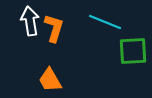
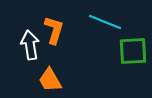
white arrow: moved 24 px down
orange L-shape: moved 2 px down
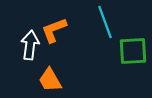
cyan line: rotated 48 degrees clockwise
orange L-shape: rotated 128 degrees counterclockwise
white arrow: rotated 16 degrees clockwise
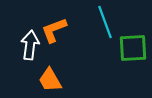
green square: moved 3 px up
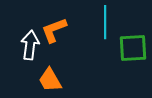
cyan line: rotated 20 degrees clockwise
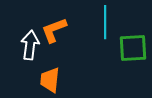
orange trapezoid: rotated 36 degrees clockwise
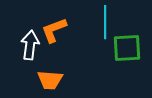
green square: moved 6 px left
orange trapezoid: rotated 92 degrees counterclockwise
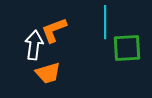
white arrow: moved 4 px right
orange trapezoid: moved 2 px left, 7 px up; rotated 20 degrees counterclockwise
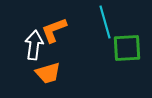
cyan line: rotated 16 degrees counterclockwise
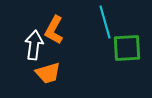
orange L-shape: rotated 40 degrees counterclockwise
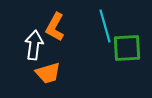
cyan line: moved 4 px down
orange L-shape: moved 1 px right, 3 px up
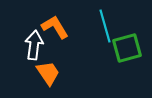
orange L-shape: rotated 120 degrees clockwise
green square: rotated 12 degrees counterclockwise
orange trapezoid: rotated 108 degrees counterclockwise
